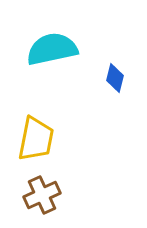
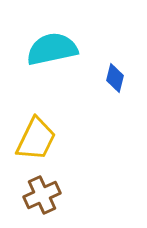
yellow trapezoid: rotated 15 degrees clockwise
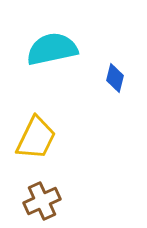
yellow trapezoid: moved 1 px up
brown cross: moved 6 px down
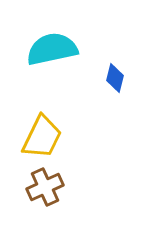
yellow trapezoid: moved 6 px right, 1 px up
brown cross: moved 3 px right, 14 px up
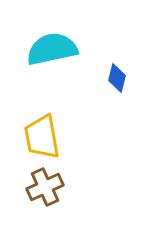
blue diamond: moved 2 px right
yellow trapezoid: rotated 144 degrees clockwise
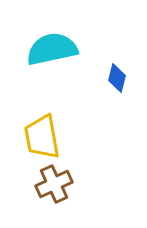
brown cross: moved 9 px right, 3 px up
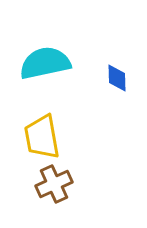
cyan semicircle: moved 7 px left, 14 px down
blue diamond: rotated 16 degrees counterclockwise
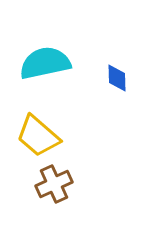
yellow trapezoid: moved 4 px left, 1 px up; rotated 39 degrees counterclockwise
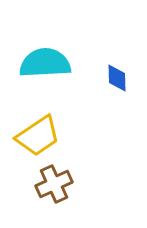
cyan semicircle: rotated 9 degrees clockwise
yellow trapezoid: rotated 75 degrees counterclockwise
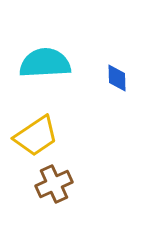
yellow trapezoid: moved 2 px left
